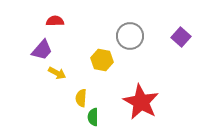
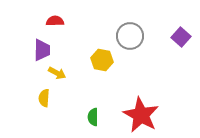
purple trapezoid: rotated 40 degrees counterclockwise
yellow semicircle: moved 37 px left
red star: moved 13 px down
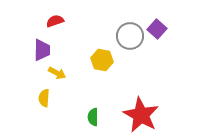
red semicircle: rotated 18 degrees counterclockwise
purple square: moved 24 px left, 8 px up
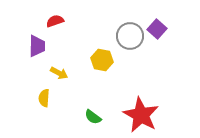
purple trapezoid: moved 5 px left, 4 px up
yellow arrow: moved 2 px right
green semicircle: rotated 54 degrees counterclockwise
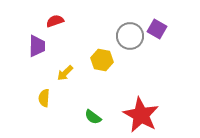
purple square: rotated 12 degrees counterclockwise
yellow arrow: moved 6 px right; rotated 108 degrees clockwise
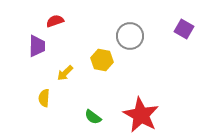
purple square: moved 27 px right
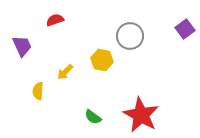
red semicircle: moved 1 px up
purple square: moved 1 px right; rotated 24 degrees clockwise
purple trapezoid: moved 15 px left; rotated 25 degrees counterclockwise
yellow arrow: moved 1 px up
yellow semicircle: moved 6 px left, 7 px up
